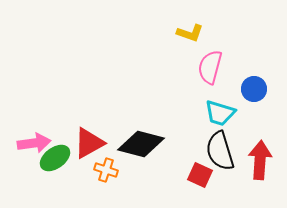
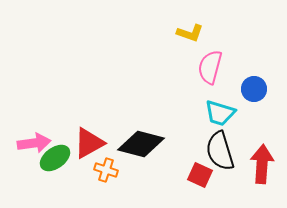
red arrow: moved 2 px right, 4 px down
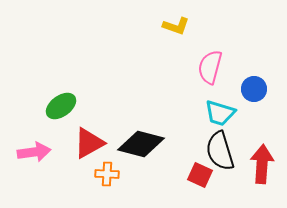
yellow L-shape: moved 14 px left, 7 px up
pink arrow: moved 9 px down
green ellipse: moved 6 px right, 52 px up
orange cross: moved 1 px right, 4 px down; rotated 15 degrees counterclockwise
